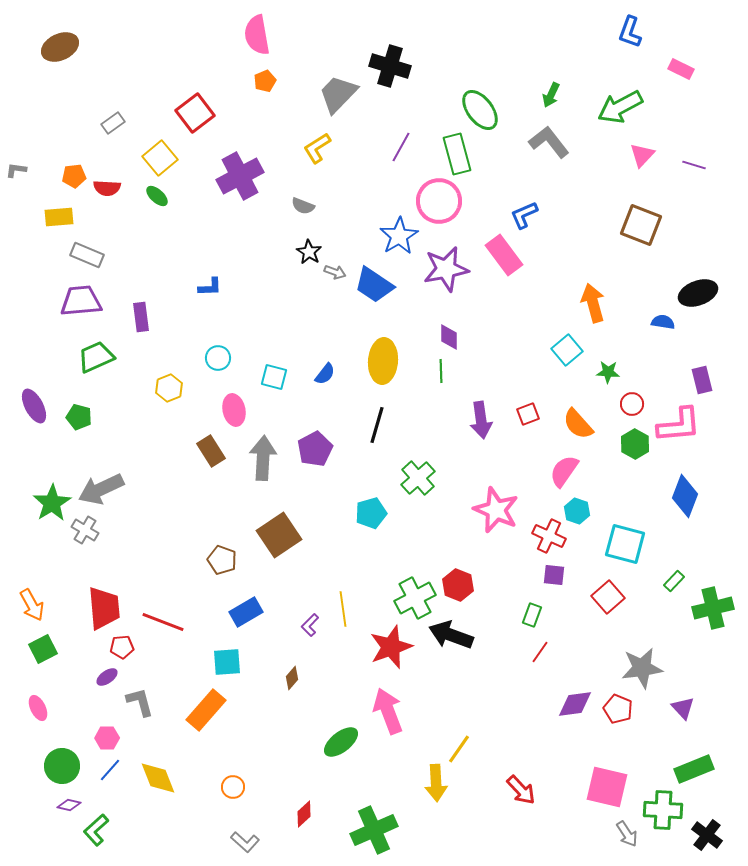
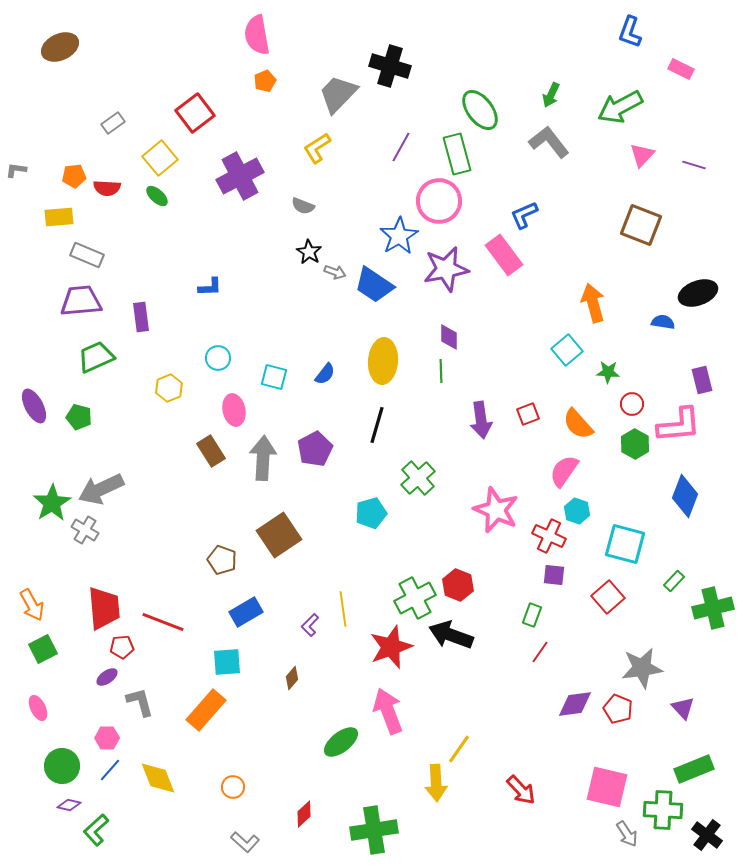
green cross at (374, 830): rotated 15 degrees clockwise
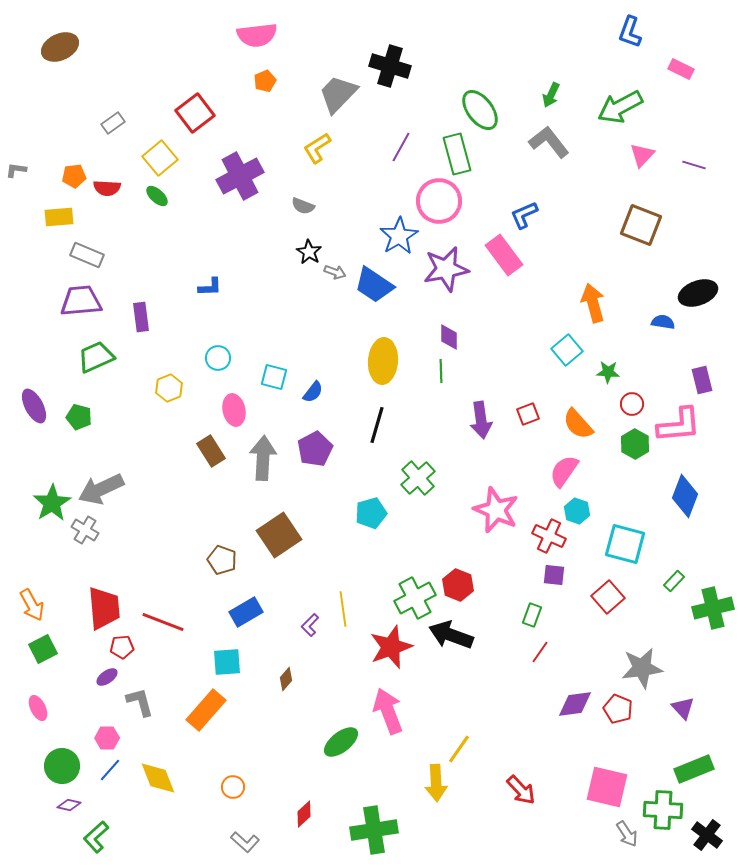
pink semicircle at (257, 35): rotated 87 degrees counterclockwise
blue semicircle at (325, 374): moved 12 px left, 18 px down
brown diamond at (292, 678): moved 6 px left, 1 px down
green L-shape at (96, 830): moved 7 px down
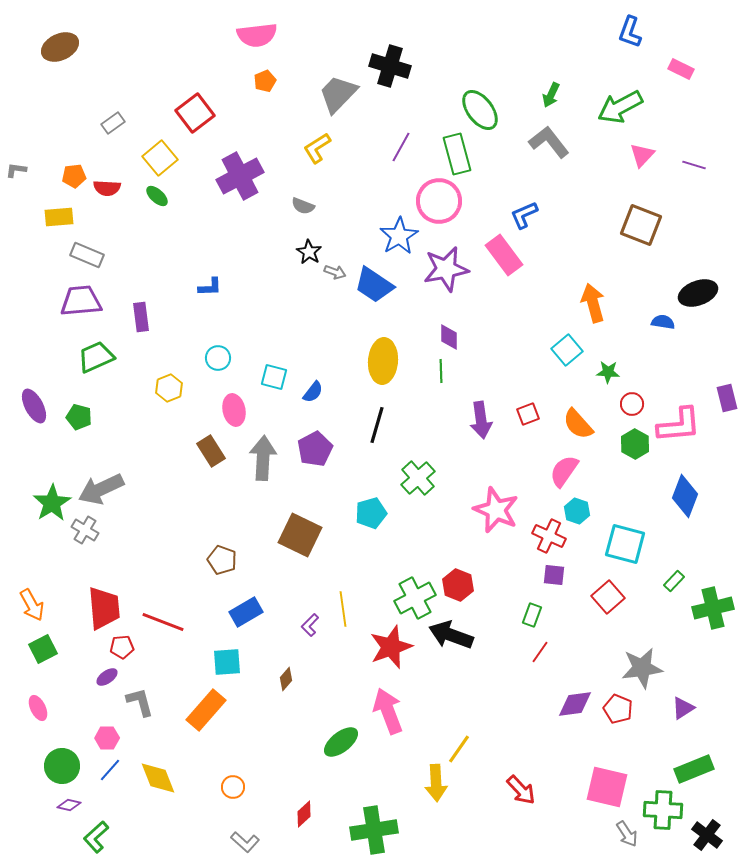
purple rectangle at (702, 380): moved 25 px right, 18 px down
brown square at (279, 535): moved 21 px right; rotated 30 degrees counterclockwise
purple triangle at (683, 708): rotated 40 degrees clockwise
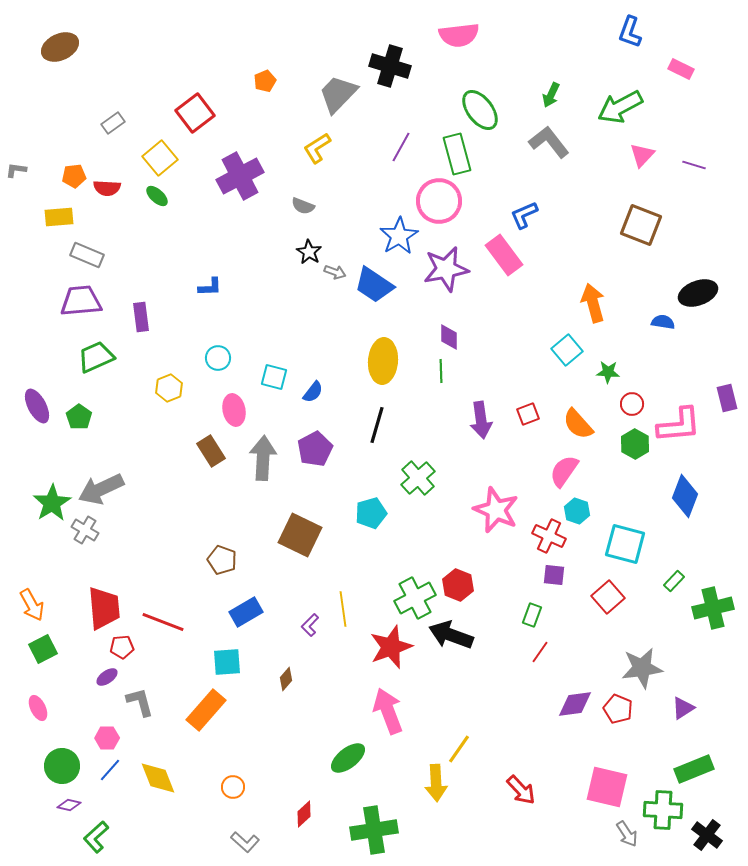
pink semicircle at (257, 35): moved 202 px right
purple ellipse at (34, 406): moved 3 px right
green pentagon at (79, 417): rotated 20 degrees clockwise
green ellipse at (341, 742): moved 7 px right, 16 px down
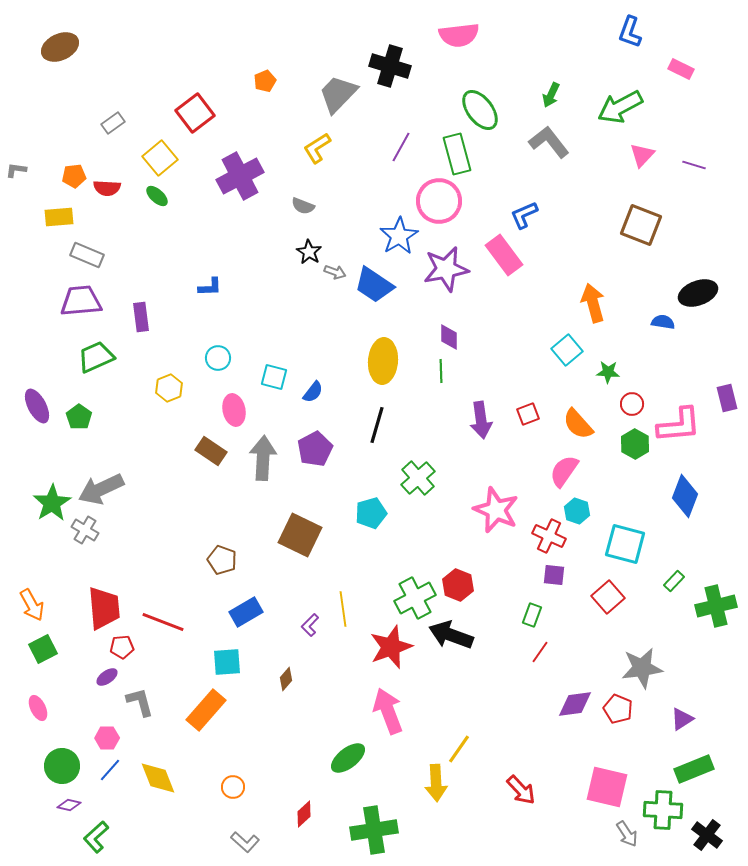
brown rectangle at (211, 451): rotated 24 degrees counterclockwise
green cross at (713, 608): moved 3 px right, 2 px up
purple triangle at (683, 708): moved 1 px left, 11 px down
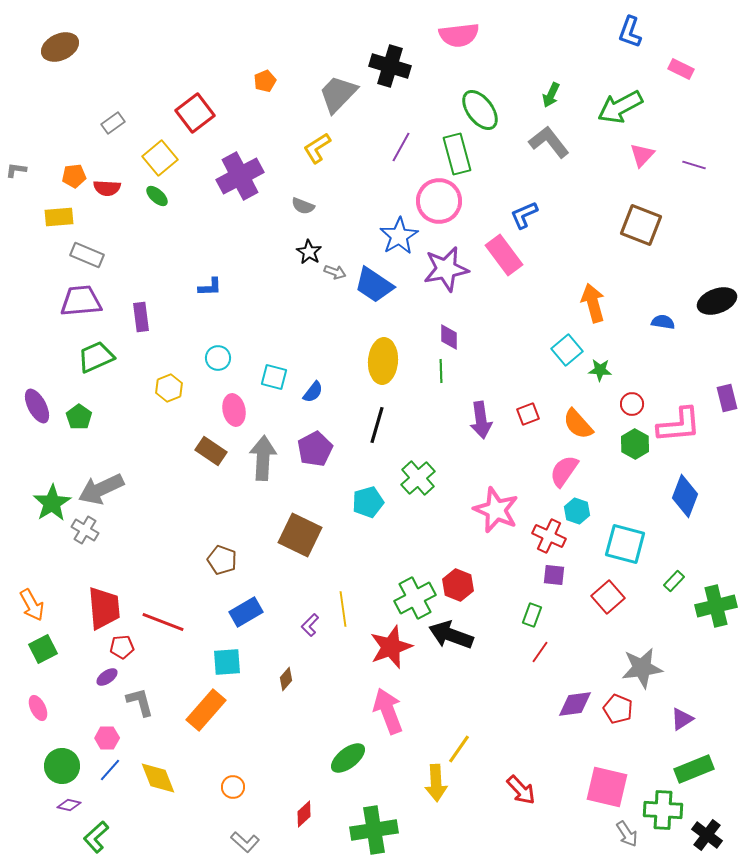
black ellipse at (698, 293): moved 19 px right, 8 px down
green star at (608, 372): moved 8 px left, 2 px up
cyan pentagon at (371, 513): moved 3 px left, 11 px up
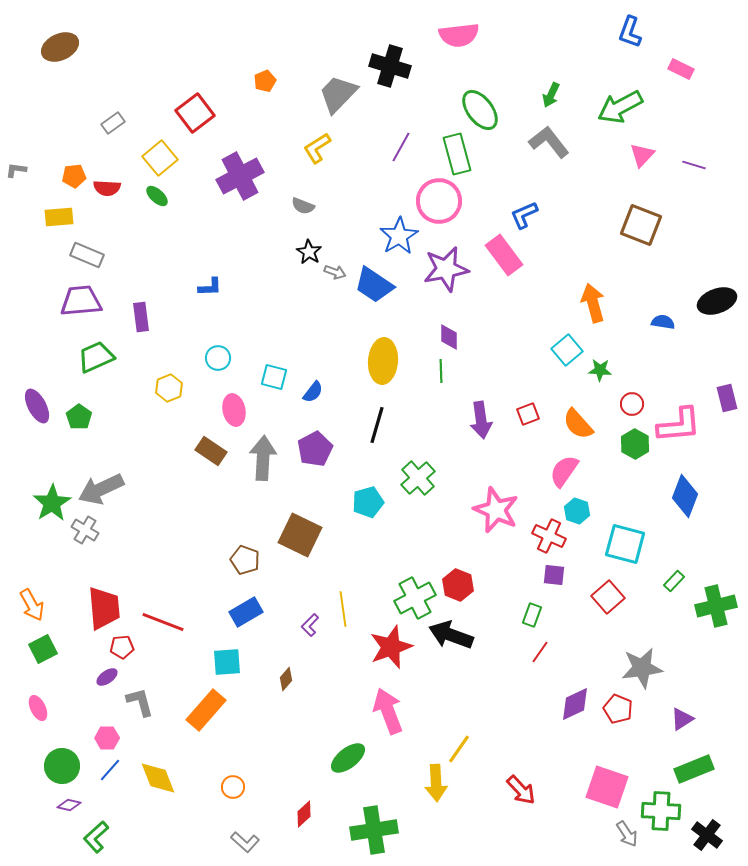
brown pentagon at (222, 560): moved 23 px right
purple diamond at (575, 704): rotated 18 degrees counterclockwise
pink square at (607, 787): rotated 6 degrees clockwise
green cross at (663, 810): moved 2 px left, 1 px down
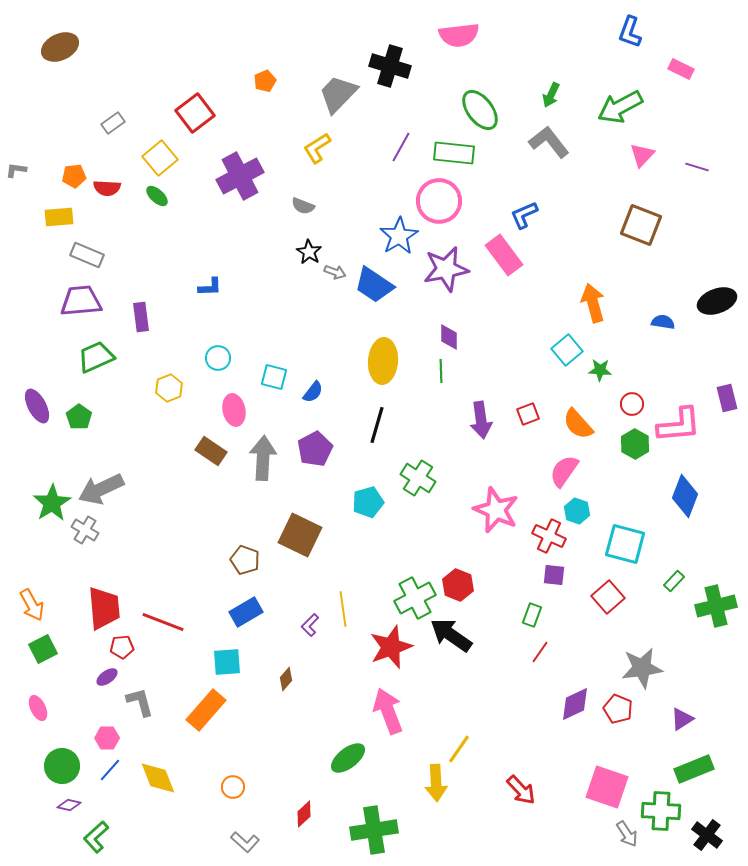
green rectangle at (457, 154): moved 3 px left, 1 px up; rotated 69 degrees counterclockwise
purple line at (694, 165): moved 3 px right, 2 px down
green cross at (418, 478): rotated 16 degrees counterclockwise
black arrow at (451, 635): rotated 15 degrees clockwise
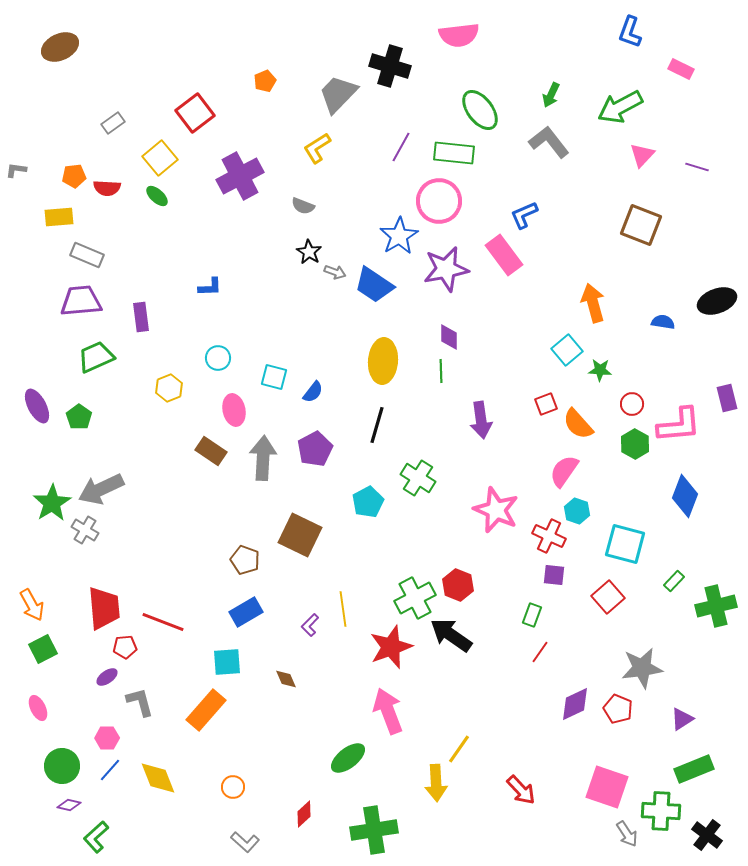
red square at (528, 414): moved 18 px right, 10 px up
cyan pentagon at (368, 502): rotated 12 degrees counterclockwise
red pentagon at (122, 647): moved 3 px right
brown diamond at (286, 679): rotated 65 degrees counterclockwise
